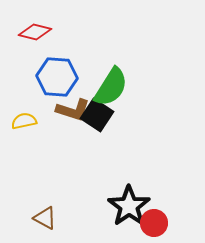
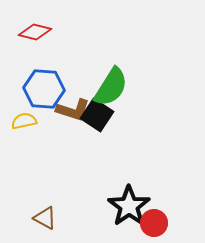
blue hexagon: moved 13 px left, 12 px down
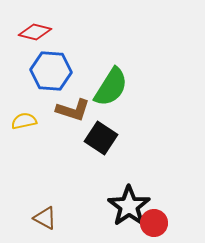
blue hexagon: moved 7 px right, 18 px up
black square: moved 4 px right, 23 px down
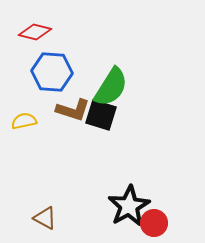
blue hexagon: moved 1 px right, 1 px down
black square: moved 23 px up; rotated 16 degrees counterclockwise
black star: rotated 6 degrees clockwise
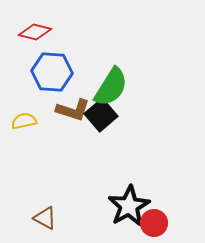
black square: rotated 32 degrees clockwise
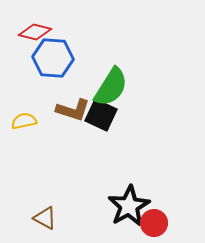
blue hexagon: moved 1 px right, 14 px up
black square: rotated 24 degrees counterclockwise
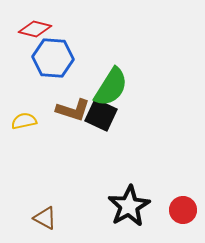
red diamond: moved 3 px up
red circle: moved 29 px right, 13 px up
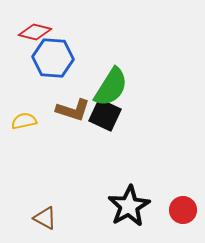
red diamond: moved 3 px down
black square: moved 4 px right
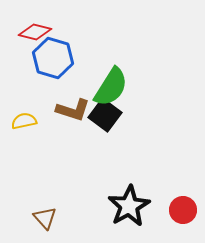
blue hexagon: rotated 12 degrees clockwise
black square: rotated 12 degrees clockwise
brown triangle: rotated 20 degrees clockwise
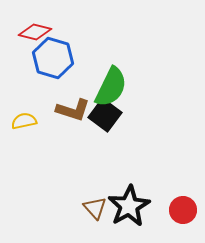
green semicircle: rotated 6 degrees counterclockwise
brown triangle: moved 50 px right, 10 px up
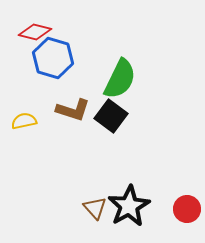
green semicircle: moved 9 px right, 8 px up
black square: moved 6 px right, 1 px down
red circle: moved 4 px right, 1 px up
